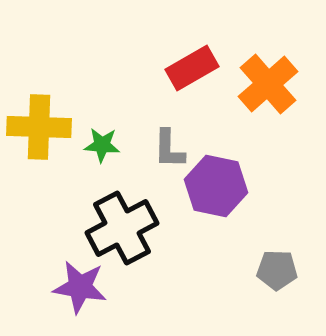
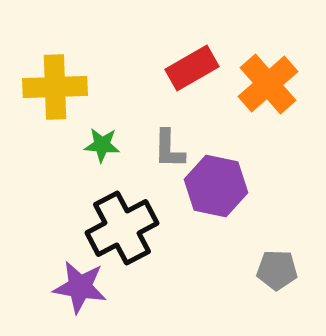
yellow cross: moved 16 px right, 40 px up; rotated 4 degrees counterclockwise
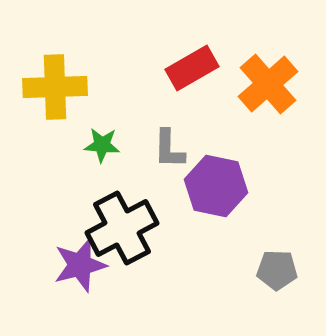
purple star: moved 22 px up; rotated 24 degrees counterclockwise
